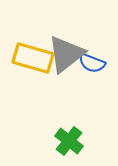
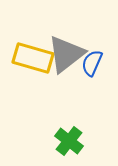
blue semicircle: rotated 92 degrees clockwise
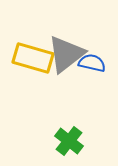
blue semicircle: rotated 80 degrees clockwise
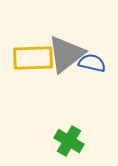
yellow rectangle: rotated 18 degrees counterclockwise
green cross: rotated 8 degrees counterclockwise
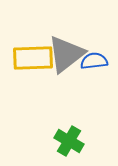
blue semicircle: moved 2 px right, 2 px up; rotated 20 degrees counterclockwise
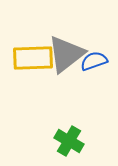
blue semicircle: rotated 12 degrees counterclockwise
